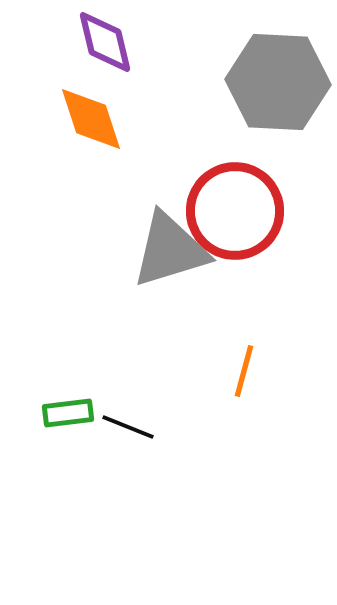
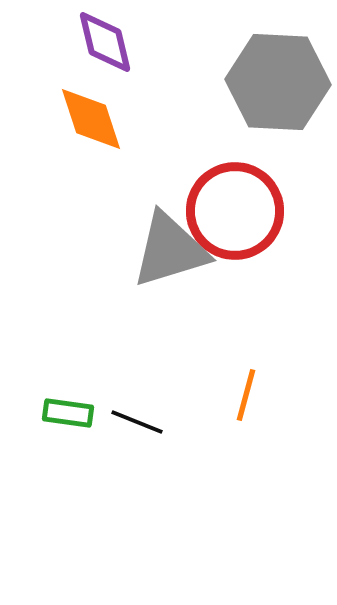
orange line: moved 2 px right, 24 px down
green rectangle: rotated 15 degrees clockwise
black line: moved 9 px right, 5 px up
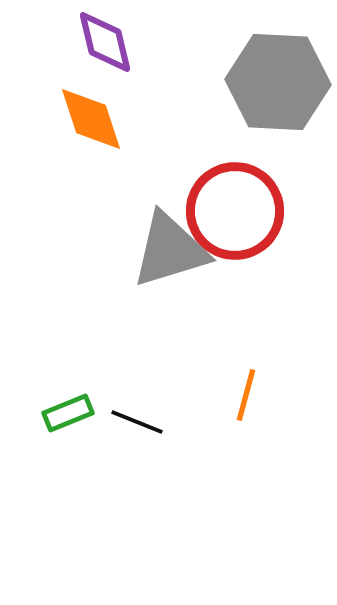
green rectangle: rotated 30 degrees counterclockwise
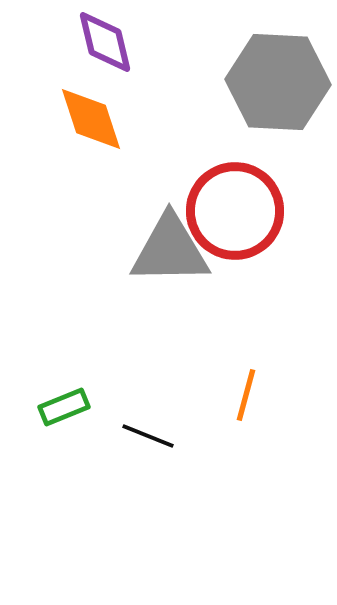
gray triangle: rotated 16 degrees clockwise
green rectangle: moved 4 px left, 6 px up
black line: moved 11 px right, 14 px down
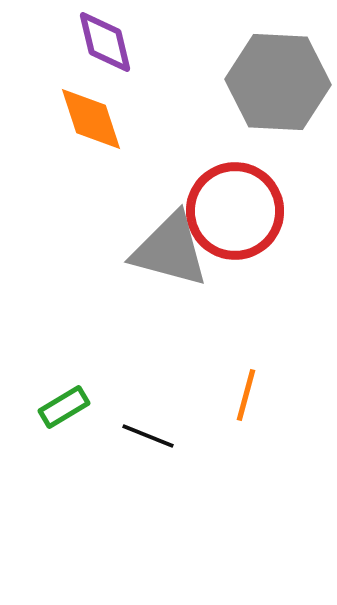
gray triangle: rotated 16 degrees clockwise
green rectangle: rotated 9 degrees counterclockwise
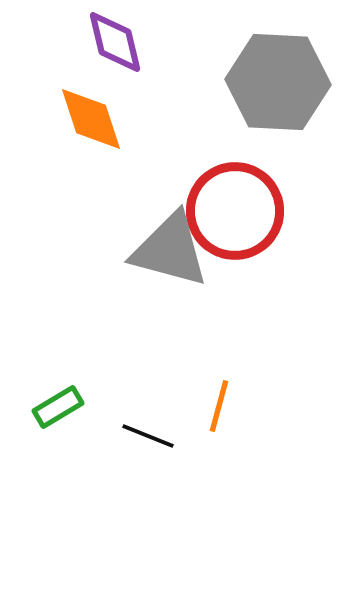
purple diamond: moved 10 px right
orange line: moved 27 px left, 11 px down
green rectangle: moved 6 px left
